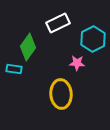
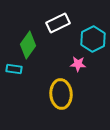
green diamond: moved 2 px up
pink star: moved 1 px right, 1 px down
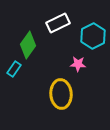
cyan hexagon: moved 3 px up
cyan rectangle: rotated 63 degrees counterclockwise
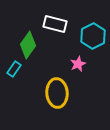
white rectangle: moved 3 px left, 1 px down; rotated 40 degrees clockwise
pink star: rotated 28 degrees counterclockwise
yellow ellipse: moved 4 px left, 1 px up
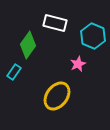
white rectangle: moved 1 px up
cyan hexagon: rotated 10 degrees counterclockwise
cyan rectangle: moved 3 px down
yellow ellipse: moved 3 px down; rotated 40 degrees clockwise
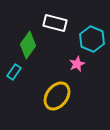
cyan hexagon: moved 1 px left, 3 px down
pink star: moved 1 px left
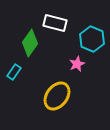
green diamond: moved 2 px right, 2 px up
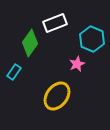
white rectangle: rotated 35 degrees counterclockwise
